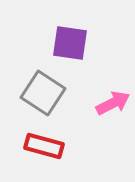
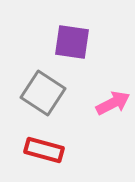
purple square: moved 2 px right, 1 px up
red rectangle: moved 4 px down
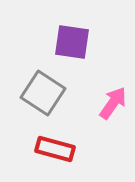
pink arrow: rotated 28 degrees counterclockwise
red rectangle: moved 11 px right, 1 px up
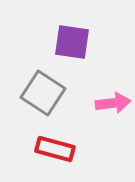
pink arrow: rotated 48 degrees clockwise
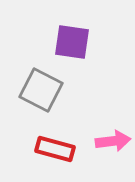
gray square: moved 2 px left, 3 px up; rotated 6 degrees counterclockwise
pink arrow: moved 38 px down
